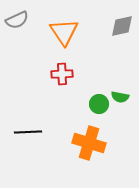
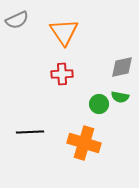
gray diamond: moved 41 px down
black line: moved 2 px right
orange cross: moved 5 px left
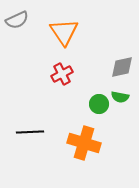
red cross: rotated 25 degrees counterclockwise
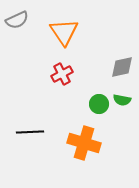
green semicircle: moved 2 px right, 3 px down
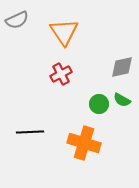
red cross: moved 1 px left
green semicircle: rotated 18 degrees clockwise
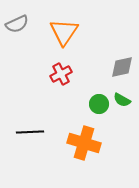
gray semicircle: moved 4 px down
orange triangle: rotated 8 degrees clockwise
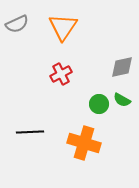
orange triangle: moved 1 px left, 5 px up
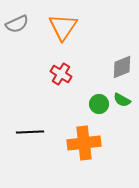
gray diamond: rotated 10 degrees counterclockwise
red cross: rotated 30 degrees counterclockwise
orange cross: rotated 24 degrees counterclockwise
